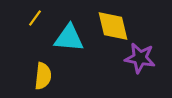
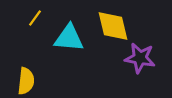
yellow semicircle: moved 17 px left, 5 px down
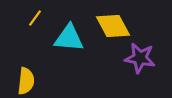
yellow diamond: rotated 15 degrees counterclockwise
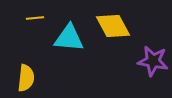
yellow line: rotated 48 degrees clockwise
purple star: moved 13 px right, 3 px down
yellow semicircle: moved 3 px up
